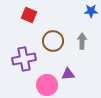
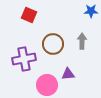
brown circle: moved 3 px down
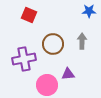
blue star: moved 2 px left
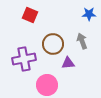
blue star: moved 3 px down
red square: moved 1 px right
gray arrow: rotated 21 degrees counterclockwise
purple triangle: moved 11 px up
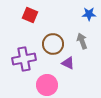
purple triangle: rotated 32 degrees clockwise
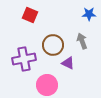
brown circle: moved 1 px down
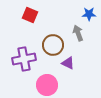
gray arrow: moved 4 px left, 8 px up
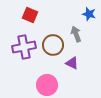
blue star: rotated 16 degrees clockwise
gray arrow: moved 2 px left, 1 px down
purple cross: moved 12 px up
purple triangle: moved 4 px right
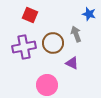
brown circle: moved 2 px up
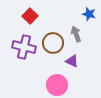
red square: moved 1 px down; rotated 21 degrees clockwise
purple cross: rotated 25 degrees clockwise
purple triangle: moved 2 px up
pink circle: moved 10 px right
